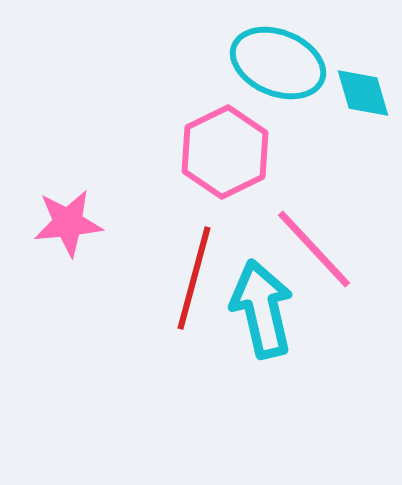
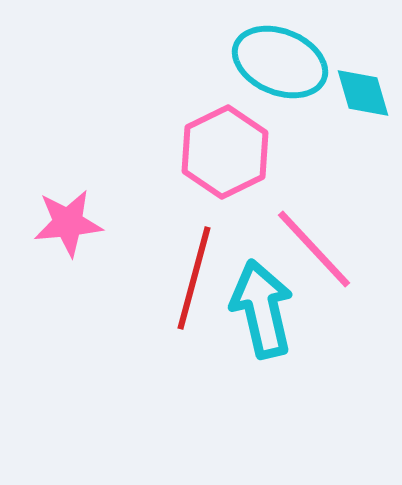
cyan ellipse: moved 2 px right, 1 px up
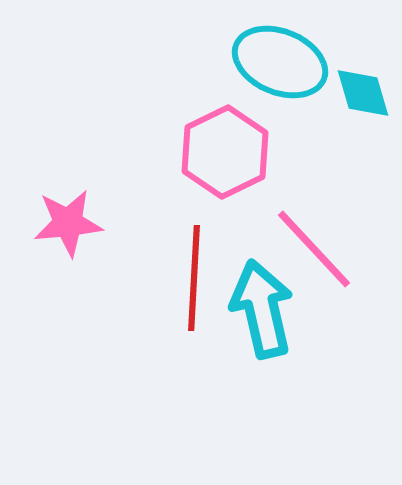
red line: rotated 12 degrees counterclockwise
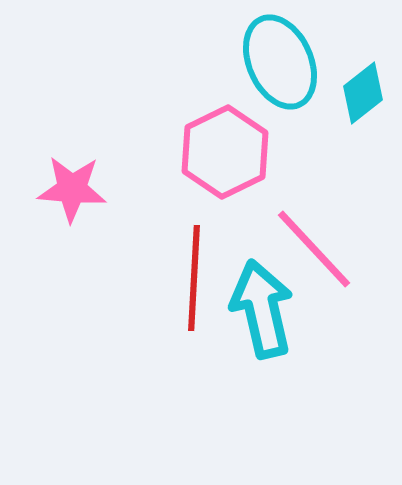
cyan ellipse: rotated 44 degrees clockwise
cyan diamond: rotated 68 degrees clockwise
pink star: moved 4 px right, 34 px up; rotated 10 degrees clockwise
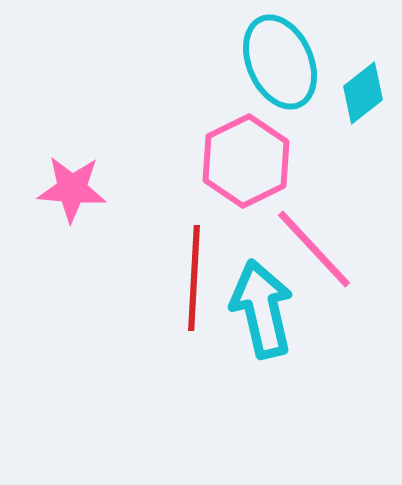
pink hexagon: moved 21 px right, 9 px down
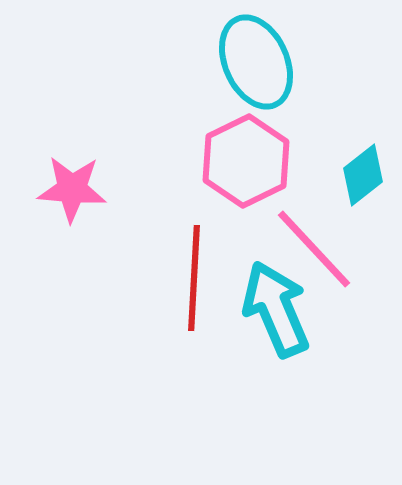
cyan ellipse: moved 24 px left
cyan diamond: moved 82 px down
cyan arrow: moved 14 px right; rotated 10 degrees counterclockwise
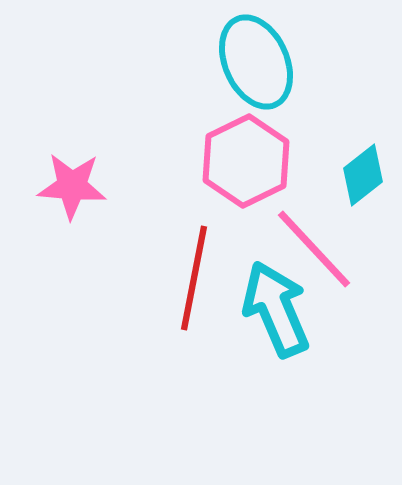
pink star: moved 3 px up
red line: rotated 8 degrees clockwise
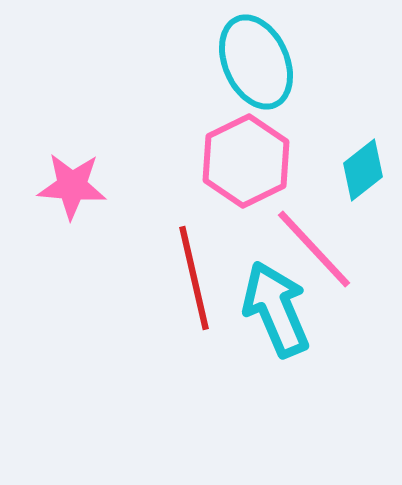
cyan diamond: moved 5 px up
red line: rotated 24 degrees counterclockwise
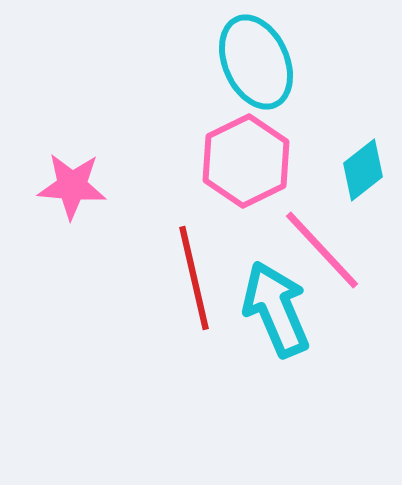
pink line: moved 8 px right, 1 px down
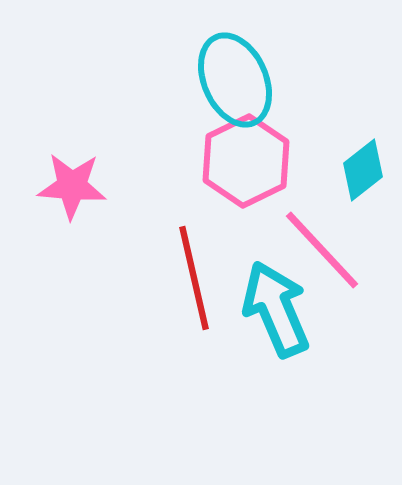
cyan ellipse: moved 21 px left, 18 px down
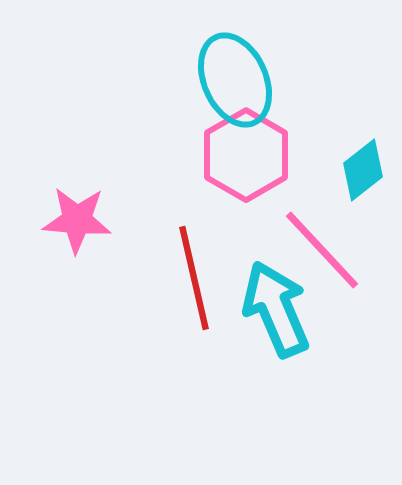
pink hexagon: moved 6 px up; rotated 4 degrees counterclockwise
pink star: moved 5 px right, 34 px down
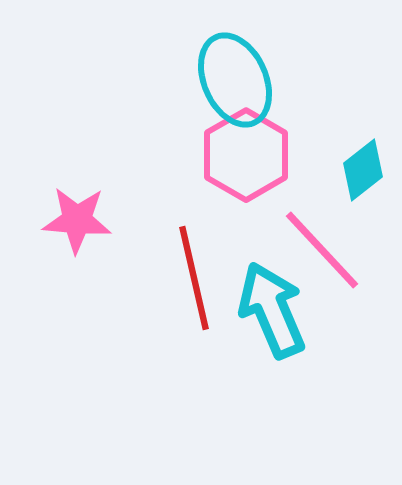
cyan arrow: moved 4 px left, 1 px down
